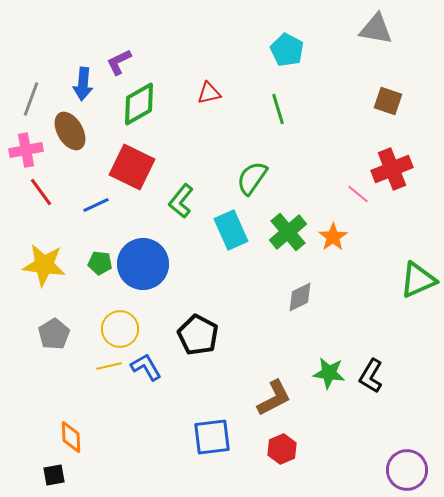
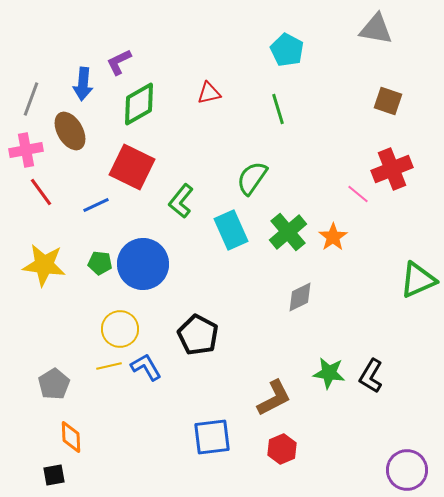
gray pentagon: moved 50 px down
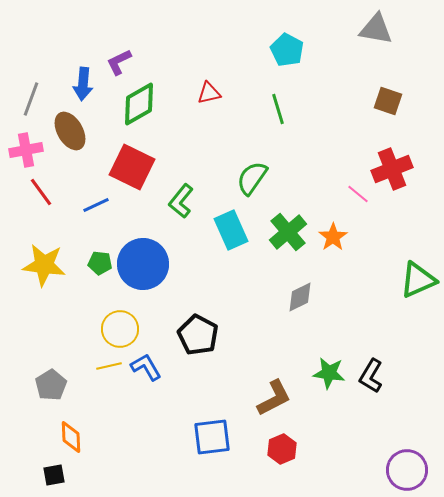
gray pentagon: moved 3 px left, 1 px down
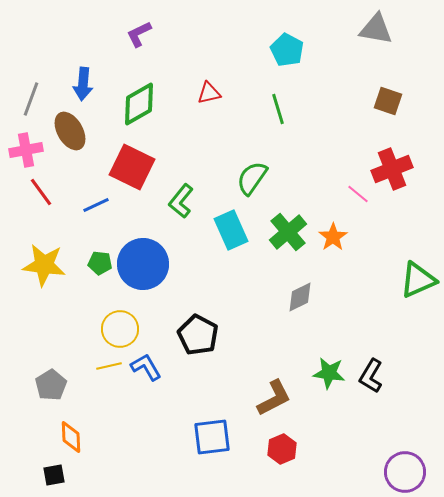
purple L-shape: moved 20 px right, 28 px up
purple circle: moved 2 px left, 2 px down
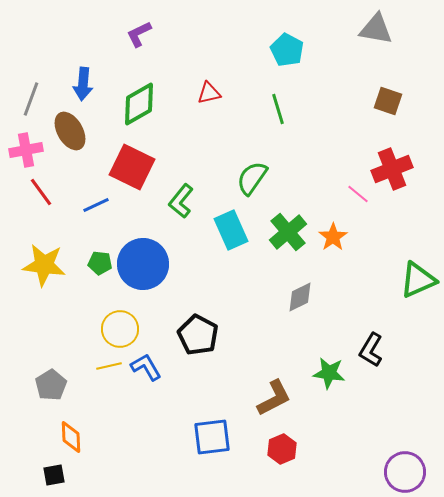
black L-shape: moved 26 px up
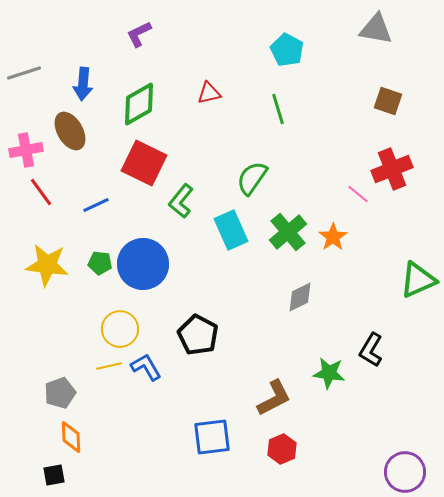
gray line: moved 7 px left, 26 px up; rotated 52 degrees clockwise
red square: moved 12 px right, 4 px up
yellow star: moved 3 px right
gray pentagon: moved 9 px right, 8 px down; rotated 12 degrees clockwise
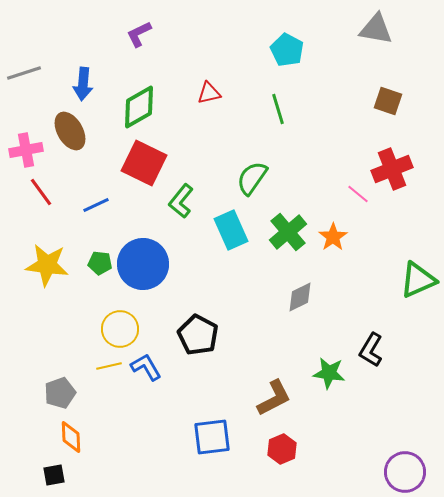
green diamond: moved 3 px down
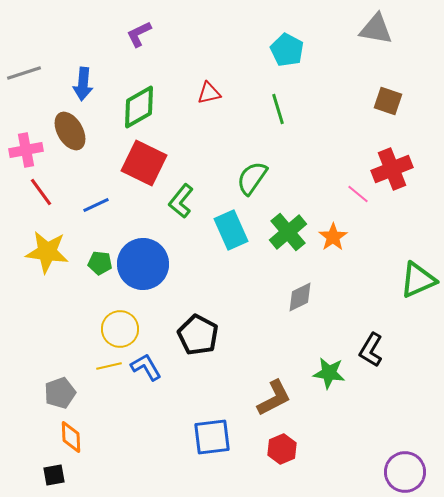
yellow star: moved 13 px up
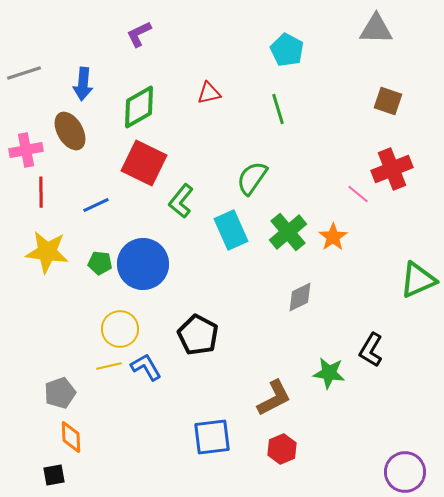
gray triangle: rotated 9 degrees counterclockwise
red line: rotated 36 degrees clockwise
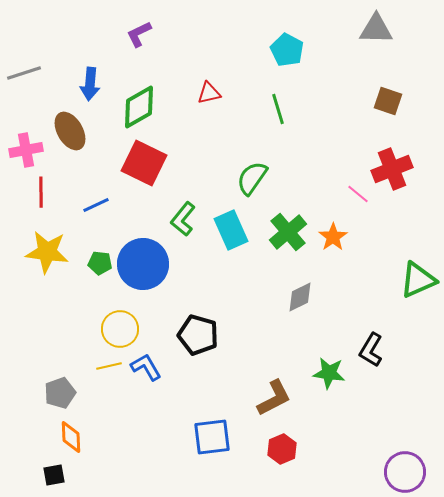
blue arrow: moved 7 px right
green L-shape: moved 2 px right, 18 px down
black pentagon: rotated 12 degrees counterclockwise
